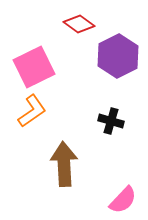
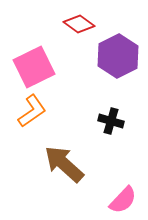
brown arrow: rotated 45 degrees counterclockwise
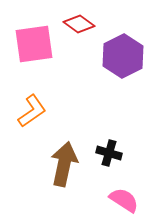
purple hexagon: moved 5 px right
pink square: moved 23 px up; rotated 18 degrees clockwise
black cross: moved 2 px left, 32 px down
brown arrow: rotated 60 degrees clockwise
pink semicircle: moved 1 px right; rotated 100 degrees counterclockwise
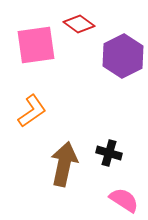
pink square: moved 2 px right, 1 px down
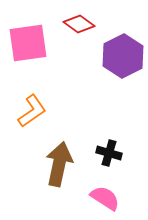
pink square: moved 8 px left, 2 px up
brown arrow: moved 5 px left
pink semicircle: moved 19 px left, 2 px up
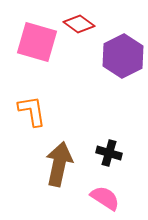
pink square: moved 9 px right, 1 px up; rotated 24 degrees clockwise
orange L-shape: rotated 64 degrees counterclockwise
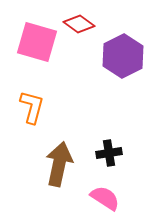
orange L-shape: moved 4 px up; rotated 24 degrees clockwise
black cross: rotated 25 degrees counterclockwise
